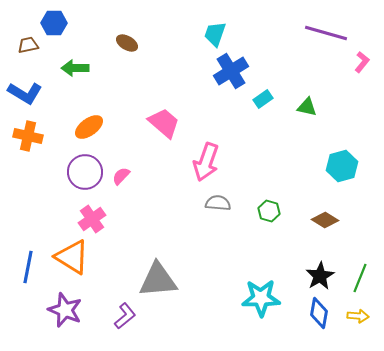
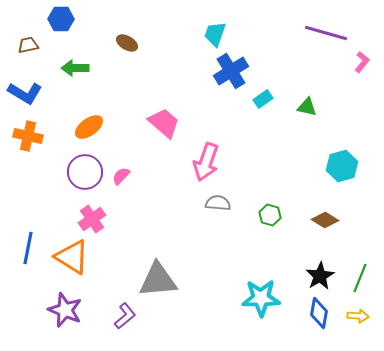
blue hexagon: moved 7 px right, 4 px up
green hexagon: moved 1 px right, 4 px down
blue line: moved 19 px up
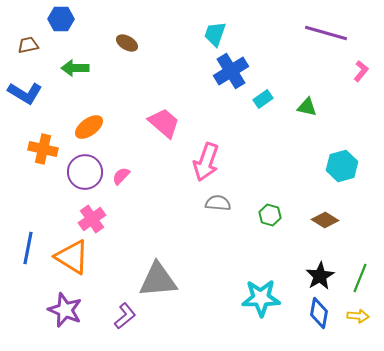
pink L-shape: moved 1 px left, 9 px down
orange cross: moved 15 px right, 13 px down
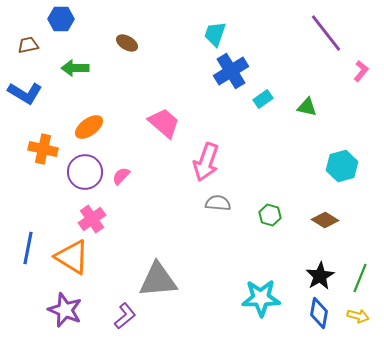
purple line: rotated 36 degrees clockwise
yellow arrow: rotated 10 degrees clockwise
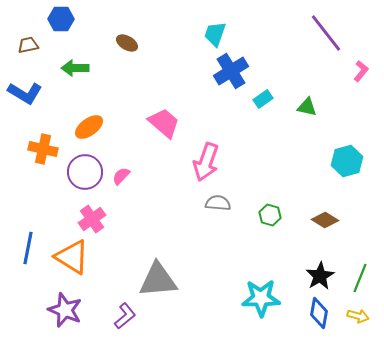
cyan hexagon: moved 5 px right, 5 px up
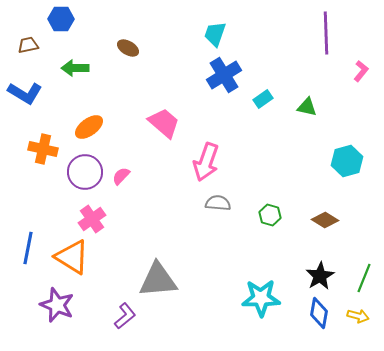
purple line: rotated 36 degrees clockwise
brown ellipse: moved 1 px right, 5 px down
blue cross: moved 7 px left, 4 px down
green line: moved 4 px right
purple star: moved 8 px left, 5 px up
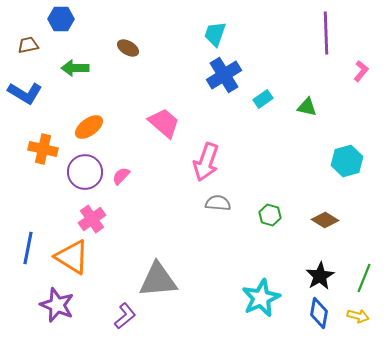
cyan star: rotated 24 degrees counterclockwise
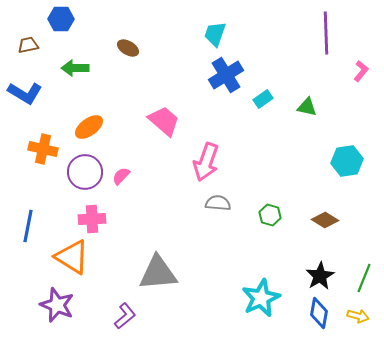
blue cross: moved 2 px right
pink trapezoid: moved 2 px up
cyan hexagon: rotated 8 degrees clockwise
pink cross: rotated 32 degrees clockwise
blue line: moved 22 px up
gray triangle: moved 7 px up
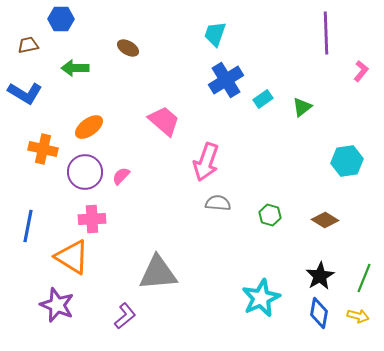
blue cross: moved 5 px down
green triangle: moved 5 px left; rotated 50 degrees counterclockwise
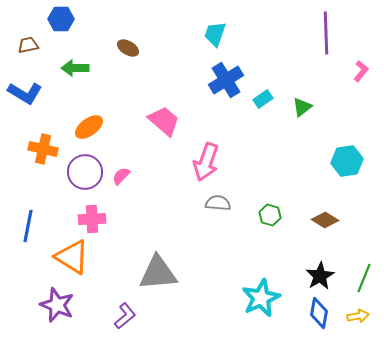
yellow arrow: rotated 25 degrees counterclockwise
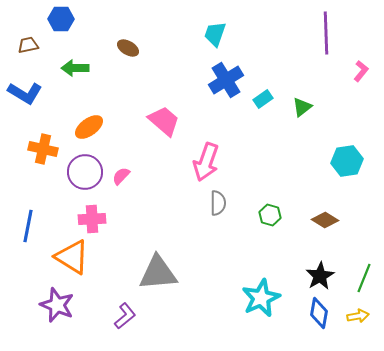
gray semicircle: rotated 85 degrees clockwise
